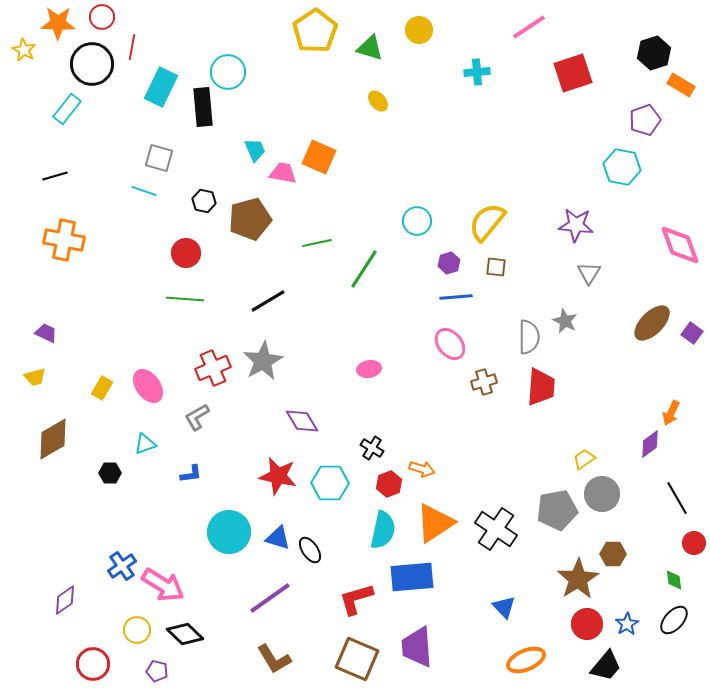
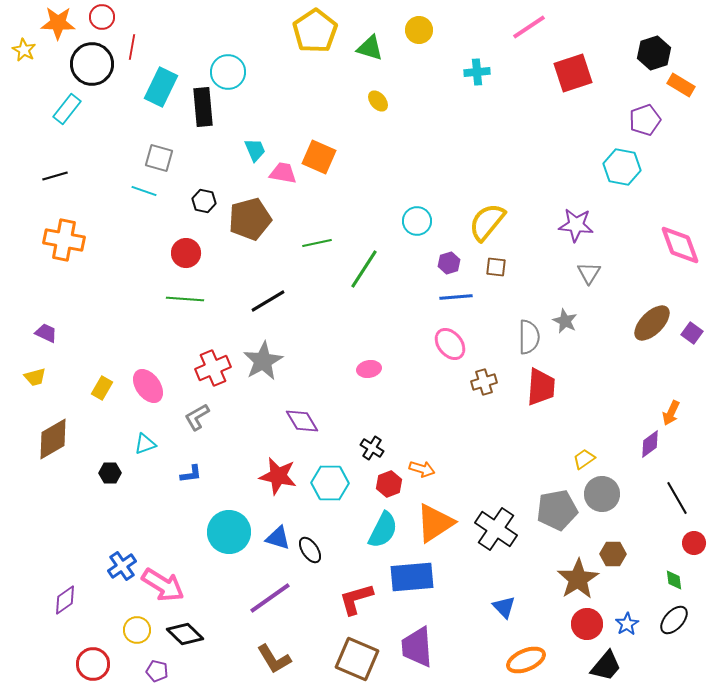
cyan semicircle at (383, 530): rotated 15 degrees clockwise
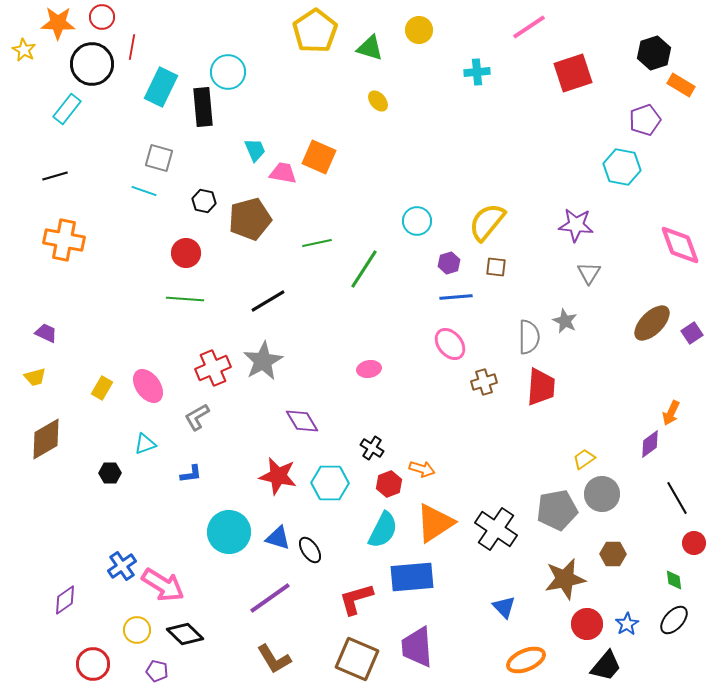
purple square at (692, 333): rotated 20 degrees clockwise
brown diamond at (53, 439): moved 7 px left
brown star at (578, 579): moved 13 px left; rotated 21 degrees clockwise
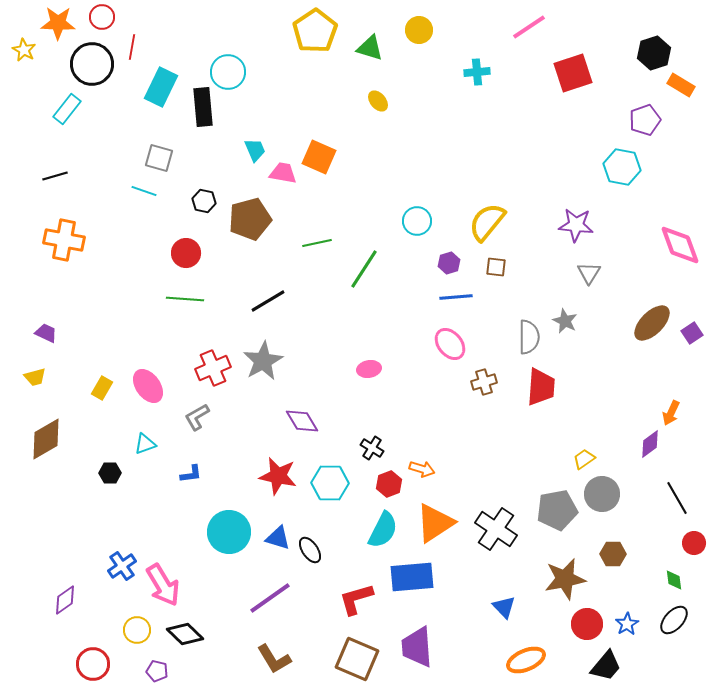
pink arrow at (163, 585): rotated 27 degrees clockwise
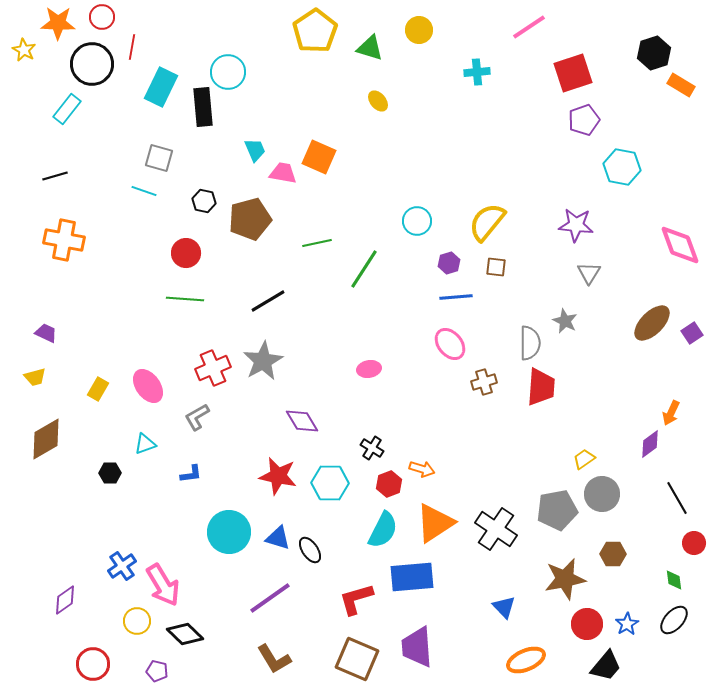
purple pentagon at (645, 120): moved 61 px left
gray semicircle at (529, 337): moved 1 px right, 6 px down
yellow rectangle at (102, 388): moved 4 px left, 1 px down
yellow circle at (137, 630): moved 9 px up
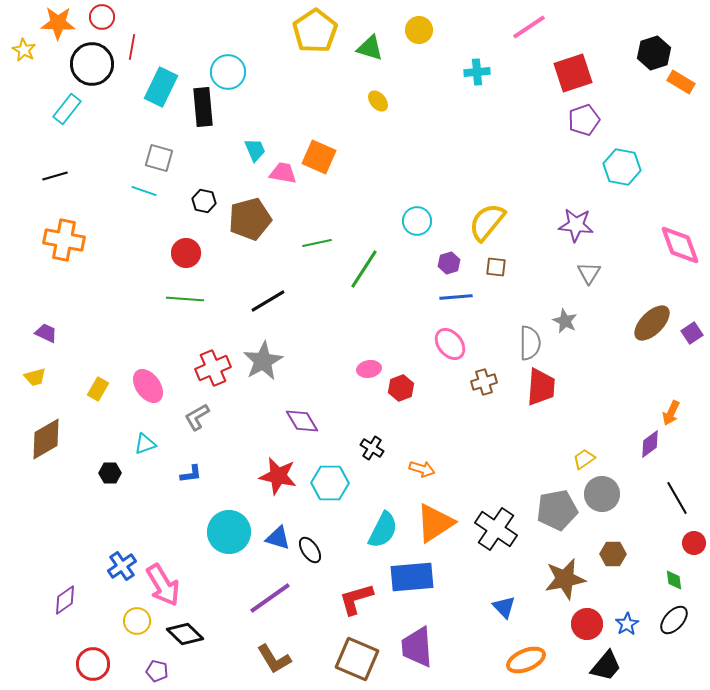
orange rectangle at (681, 85): moved 3 px up
red hexagon at (389, 484): moved 12 px right, 96 px up
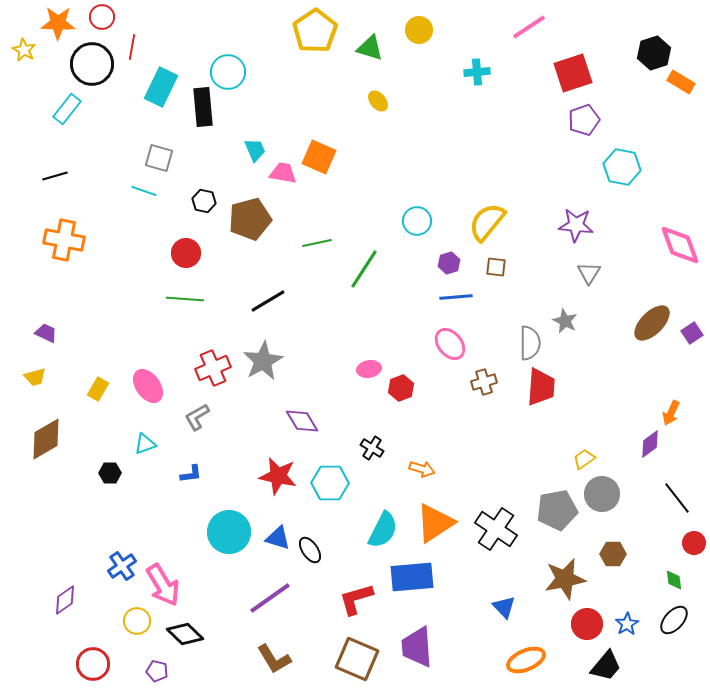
black line at (677, 498): rotated 8 degrees counterclockwise
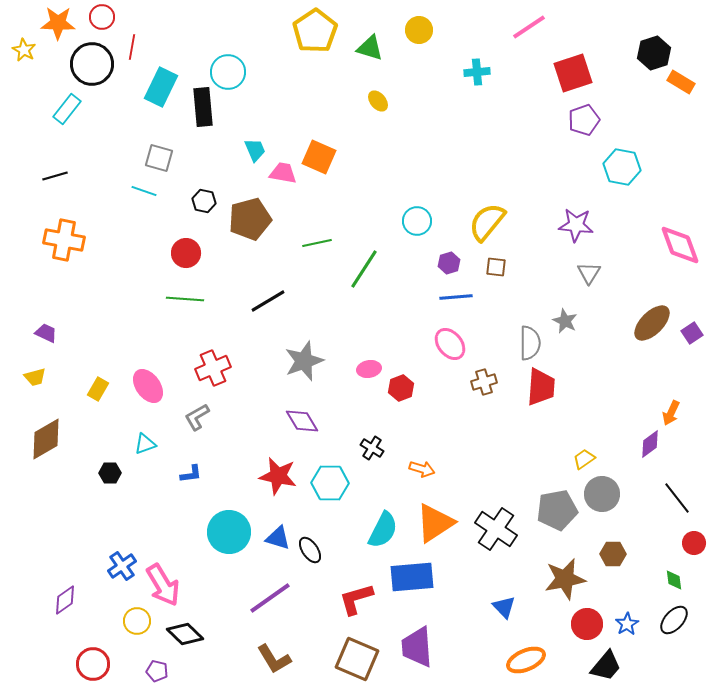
gray star at (263, 361): moved 41 px right; rotated 9 degrees clockwise
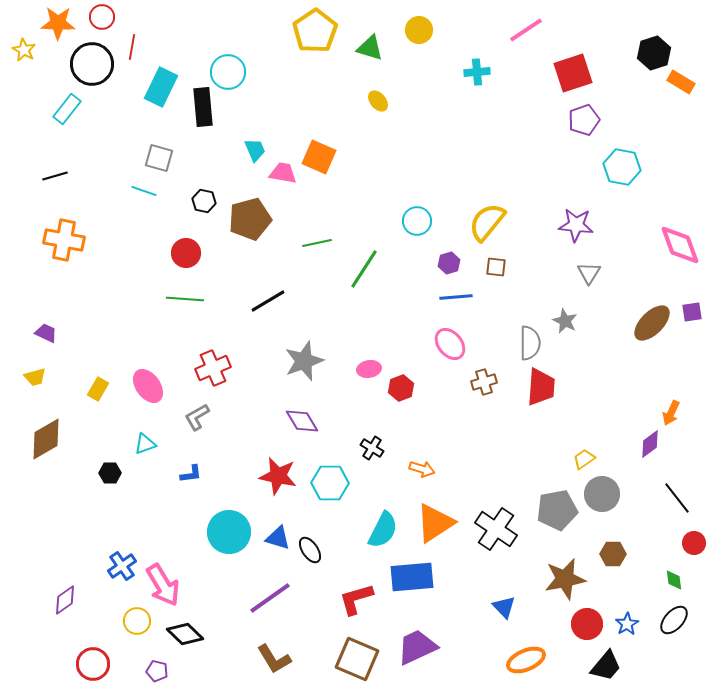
pink line at (529, 27): moved 3 px left, 3 px down
purple square at (692, 333): moved 21 px up; rotated 25 degrees clockwise
purple trapezoid at (417, 647): rotated 69 degrees clockwise
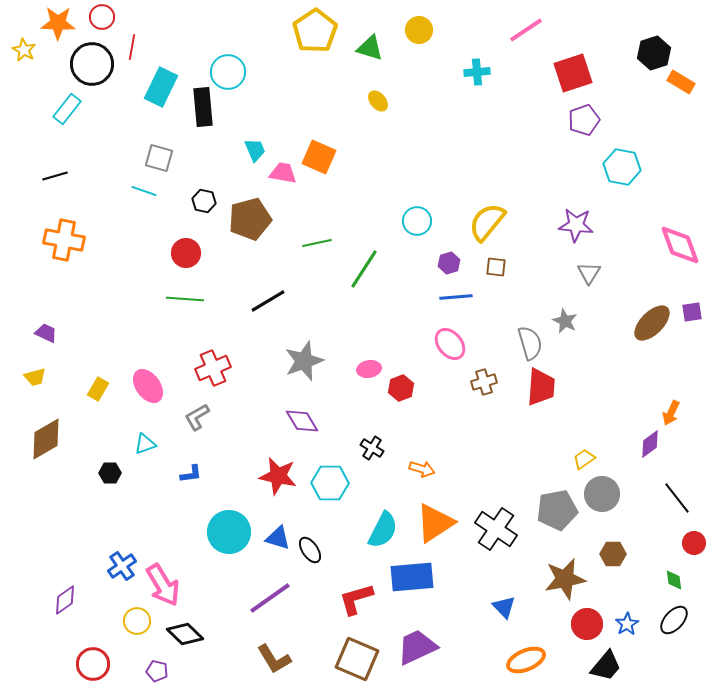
gray semicircle at (530, 343): rotated 16 degrees counterclockwise
